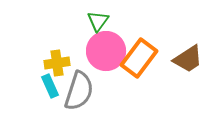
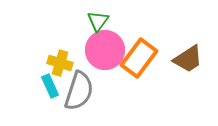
pink circle: moved 1 px left, 1 px up
yellow cross: moved 3 px right; rotated 25 degrees clockwise
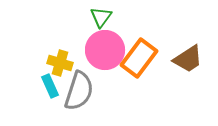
green triangle: moved 3 px right, 4 px up
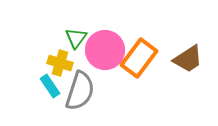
green triangle: moved 25 px left, 21 px down
cyan rectangle: rotated 10 degrees counterclockwise
gray semicircle: moved 1 px right
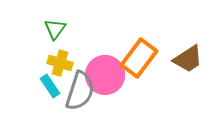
green triangle: moved 21 px left, 9 px up
pink circle: moved 25 px down
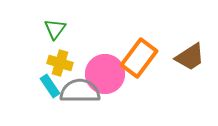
brown trapezoid: moved 2 px right, 2 px up
pink circle: moved 1 px up
gray semicircle: rotated 108 degrees counterclockwise
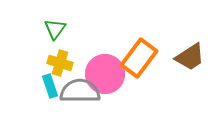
cyan rectangle: rotated 15 degrees clockwise
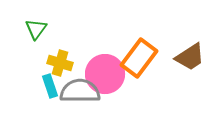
green triangle: moved 19 px left
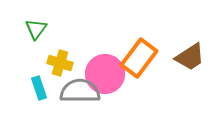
cyan rectangle: moved 11 px left, 2 px down
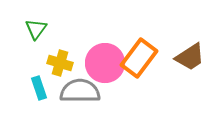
pink circle: moved 11 px up
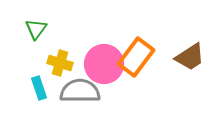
orange rectangle: moved 3 px left, 1 px up
pink circle: moved 1 px left, 1 px down
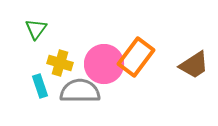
brown trapezoid: moved 4 px right, 8 px down
cyan rectangle: moved 1 px right, 2 px up
